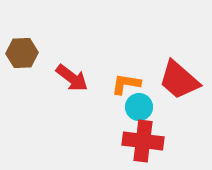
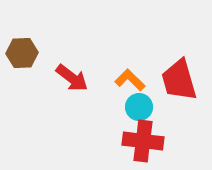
red trapezoid: rotated 33 degrees clockwise
orange L-shape: moved 4 px right, 4 px up; rotated 36 degrees clockwise
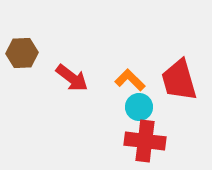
red cross: moved 2 px right
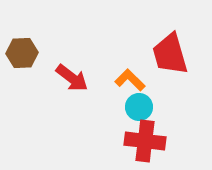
red trapezoid: moved 9 px left, 26 px up
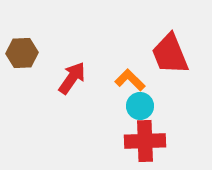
red trapezoid: rotated 6 degrees counterclockwise
red arrow: rotated 92 degrees counterclockwise
cyan circle: moved 1 px right, 1 px up
red cross: rotated 9 degrees counterclockwise
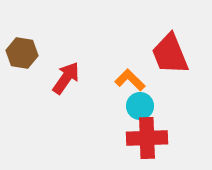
brown hexagon: rotated 12 degrees clockwise
red arrow: moved 6 px left
red cross: moved 2 px right, 3 px up
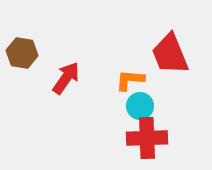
orange L-shape: rotated 40 degrees counterclockwise
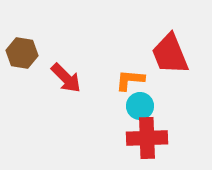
red arrow: rotated 100 degrees clockwise
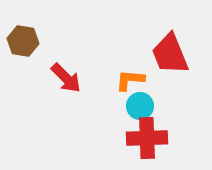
brown hexagon: moved 1 px right, 12 px up
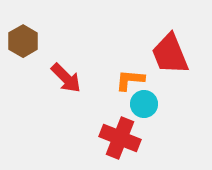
brown hexagon: rotated 20 degrees clockwise
cyan circle: moved 4 px right, 2 px up
red cross: moved 27 px left; rotated 24 degrees clockwise
